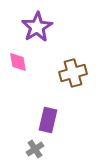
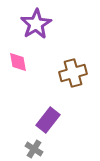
purple star: moved 1 px left, 3 px up
purple rectangle: rotated 25 degrees clockwise
gray cross: moved 1 px left; rotated 24 degrees counterclockwise
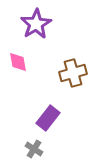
purple rectangle: moved 2 px up
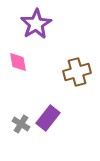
brown cross: moved 4 px right, 1 px up
gray cross: moved 13 px left, 25 px up
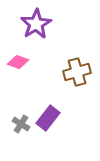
pink diamond: rotated 60 degrees counterclockwise
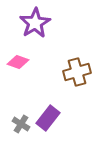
purple star: moved 1 px left, 1 px up
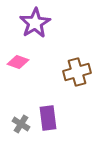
purple rectangle: rotated 45 degrees counterclockwise
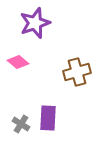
purple star: rotated 12 degrees clockwise
pink diamond: rotated 20 degrees clockwise
purple rectangle: rotated 10 degrees clockwise
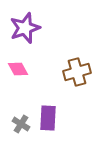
purple star: moved 10 px left, 5 px down
pink diamond: moved 7 px down; rotated 20 degrees clockwise
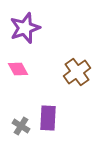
brown cross: rotated 20 degrees counterclockwise
gray cross: moved 2 px down
